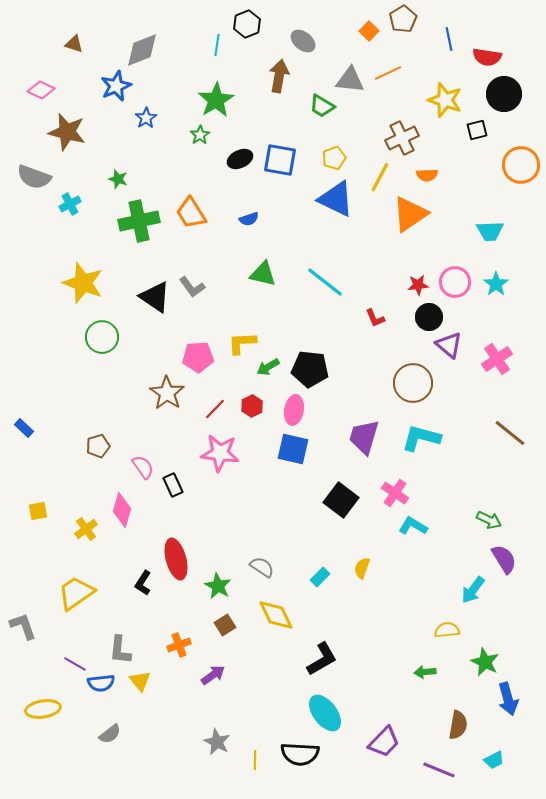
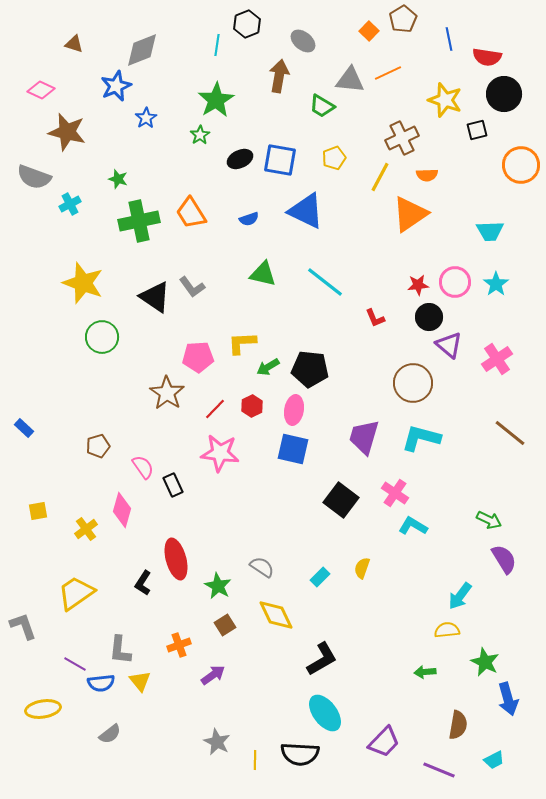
blue triangle at (336, 199): moved 30 px left, 12 px down
cyan arrow at (473, 590): moved 13 px left, 6 px down
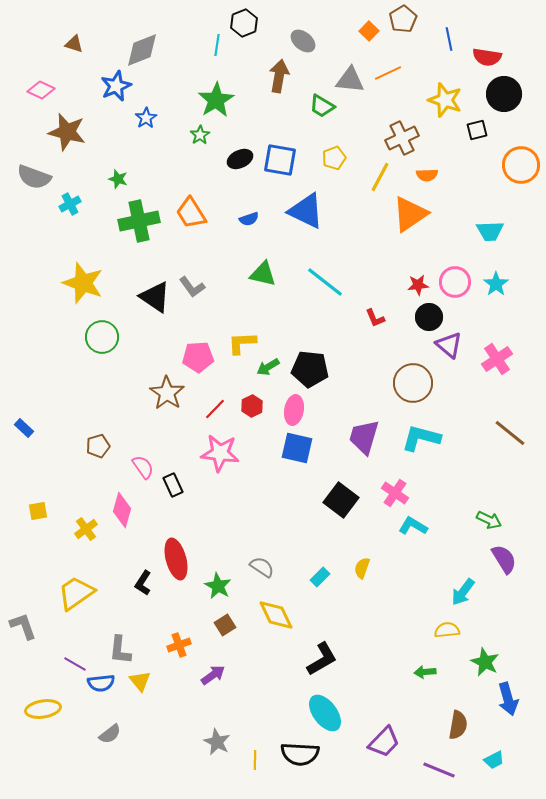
black hexagon at (247, 24): moved 3 px left, 1 px up
blue square at (293, 449): moved 4 px right, 1 px up
cyan arrow at (460, 596): moved 3 px right, 4 px up
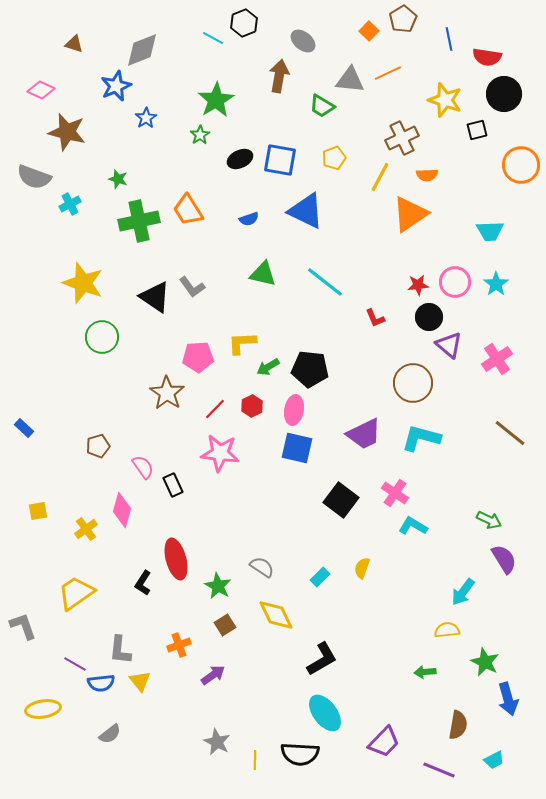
cyan line at (217, 45): moved 4 px left, 7 px up; rotated 70 degrees counterclockwise
orange trapezoid at (191, 213): moved 3 px left, 3 px up
purple trapezoid at (364, 437): moved 3 px up; rotated 132 degrees counterclockwise
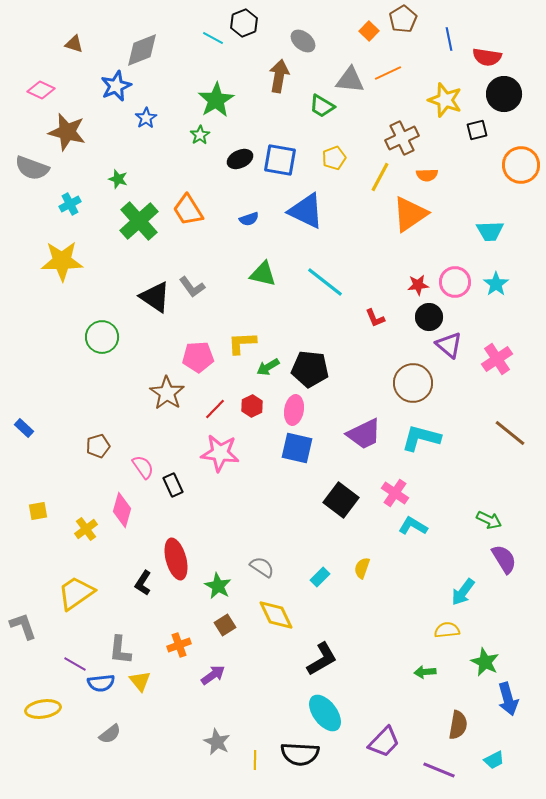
gray semicircle at (34, 177): moved 2 px left, 9 px up
green cross at (139, 221): rotated 30 degrees counterclockwise
yellow star at (83, 283): moved 21 px left, 22 px up; rotated 21 degrees counterclockwise
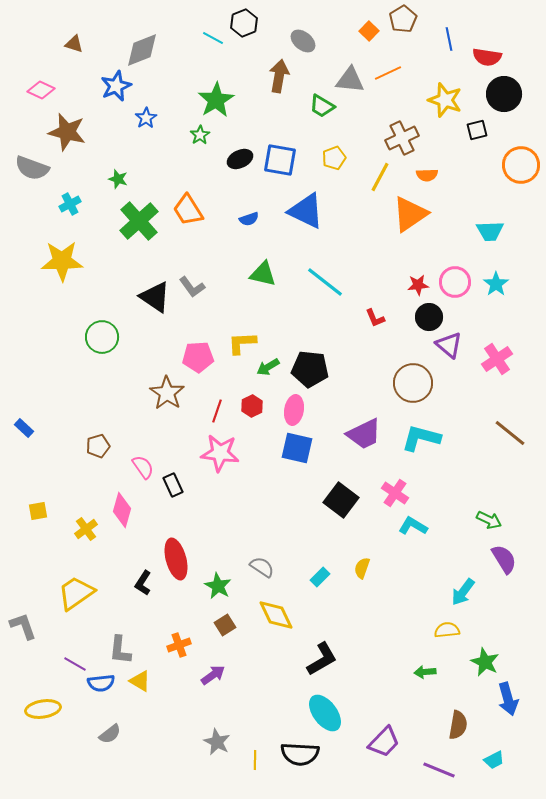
red line at (215, 409): moved 2 px right, 2 px down; rotated 25 degrees counterclockwise
yellow triangle at (140, 681): rotated 20 degrees counterclockwise
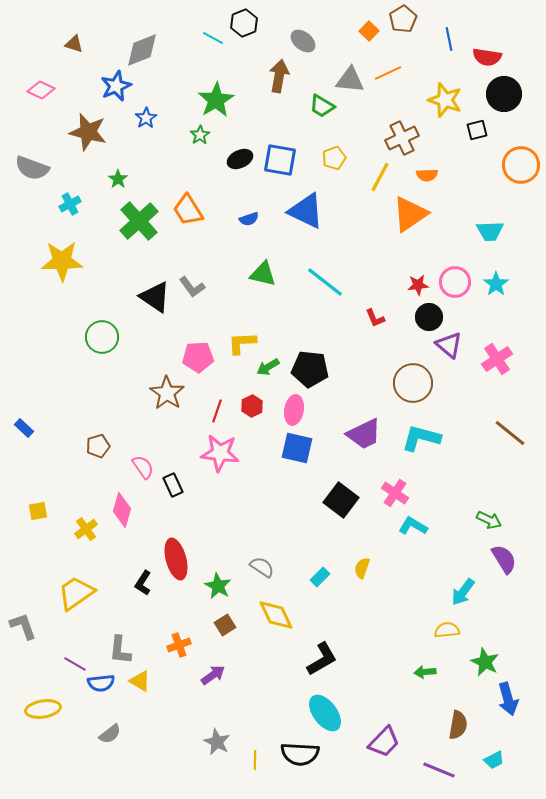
brown star at (67, 132): moved 21 px right
green star at (118, 179): rotated 18 degrees clockwise
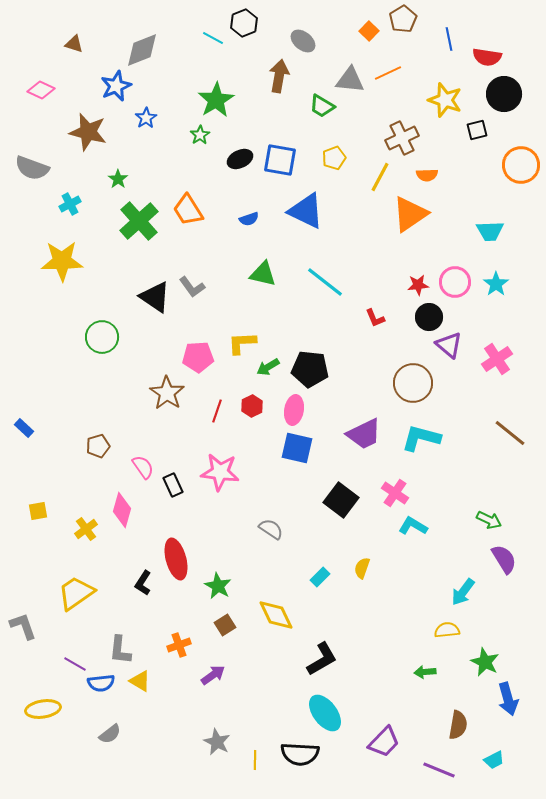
pink star at (220, 453): moved 19 px down
gray semicircle at (262, 567): moved 9 px right, 38 px up
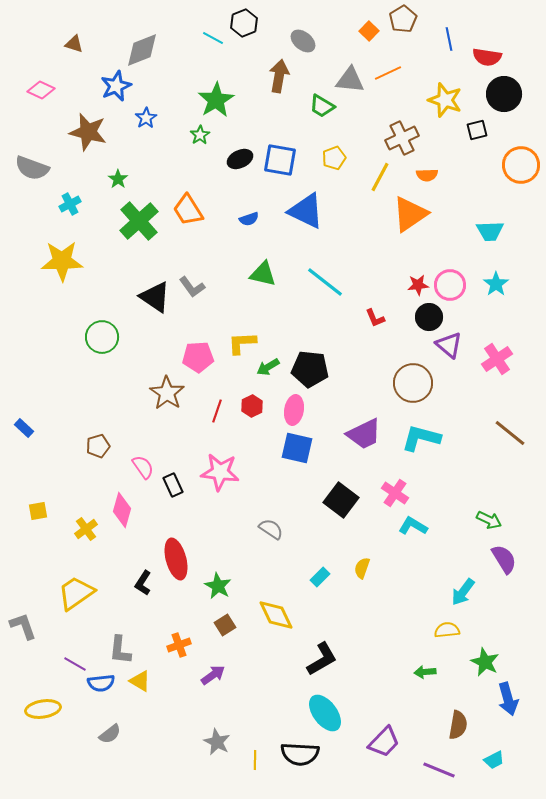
pink circle at (455, 282): moved 5 px left, 3 px down
